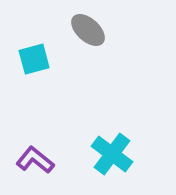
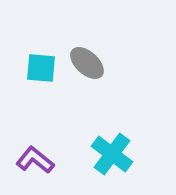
gray ellipse: moved 1 px left, 33 px down
cyan square: moved 7 px right, 9 px down; rotated 20 degrees clockwise
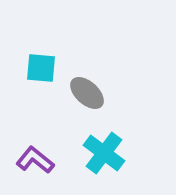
gray ellipse: moved 30 px down
cyan cross: moved 8 px left, 1 px up
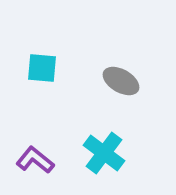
cyan square: moved 1 px right
gray ellipse: moved 34 px right, 12 px up; rotated 12 degrees counterclockwise
